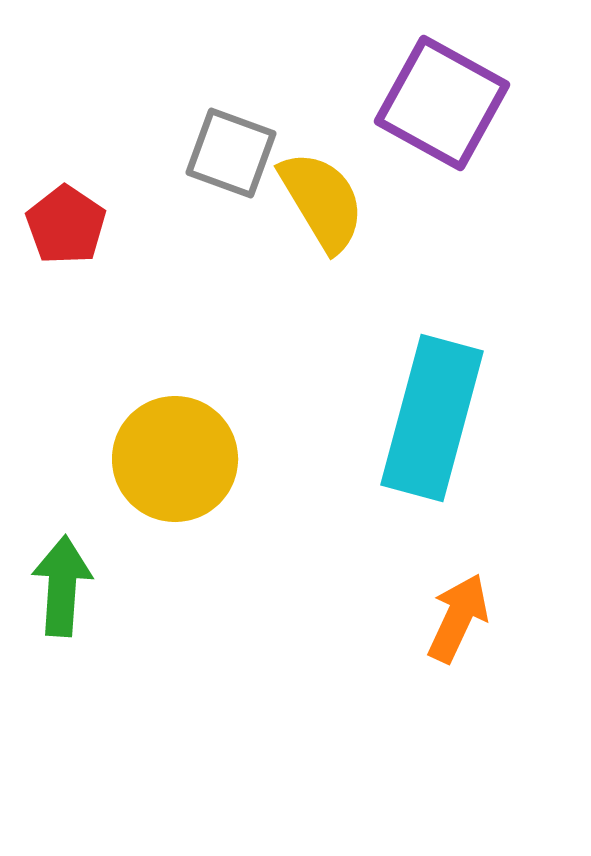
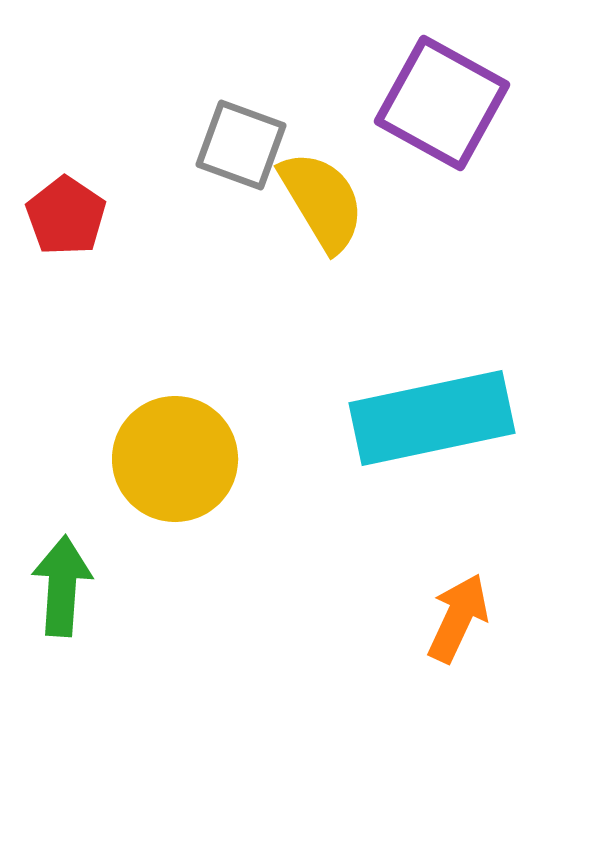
gray square: moved 10 px right, 8 px up
red pentagon: moved 9 px up
cyan rectangle: rotated 63 degrees clockwise
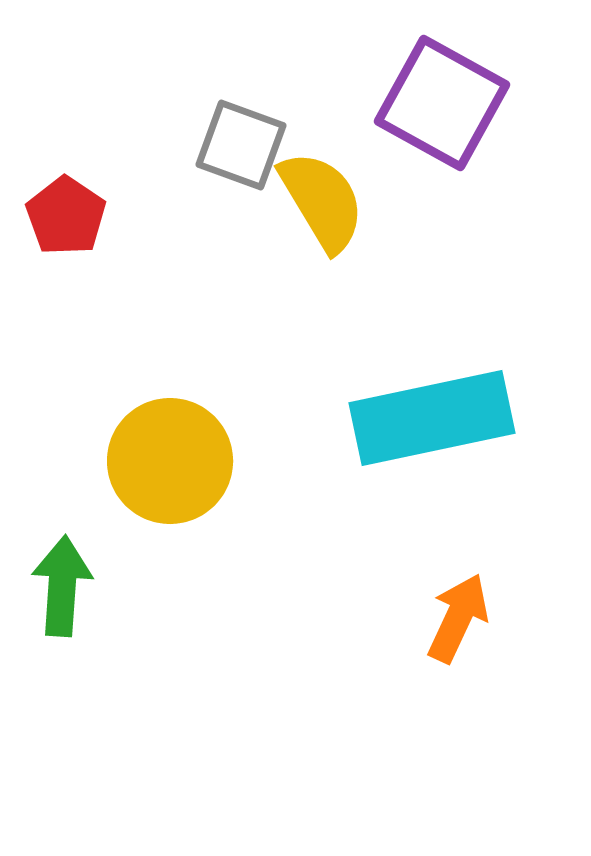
yellow circle: moved 5 px left, 2 px down
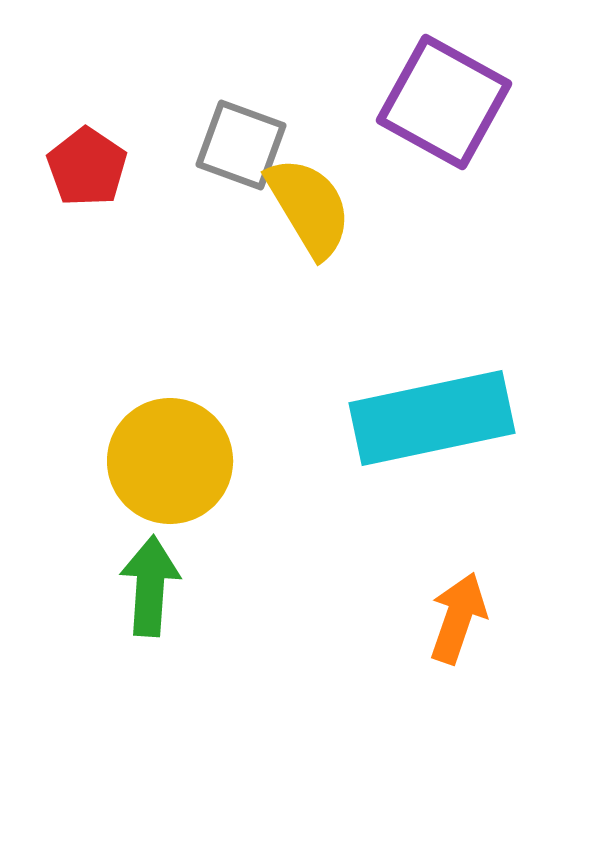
purple square: moved 2 px right, 1 px up
yellow semicircle: moved 13 px left, 6 px down
red pentagon: moved 21 px right, 49 px up
green arrow: moved 88 px right
orange arrow: rotated 6 degrees counterclockwise
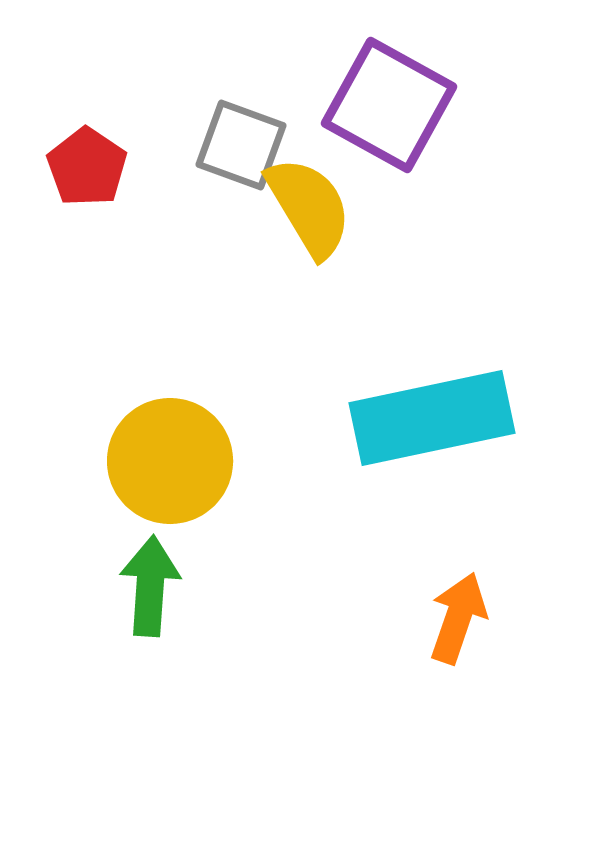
purple square: moved 55 px left, 3 px down
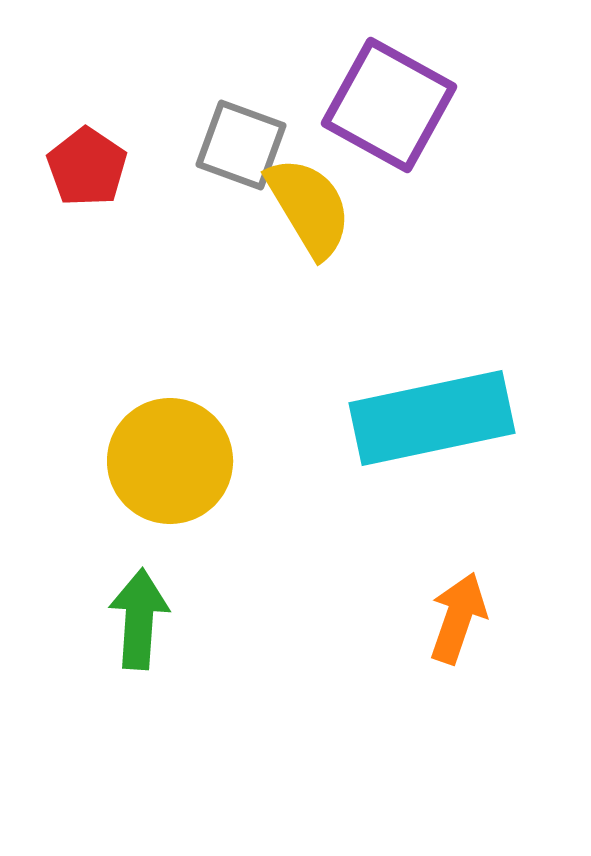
green arrow: moved 11 px left, 33 px down
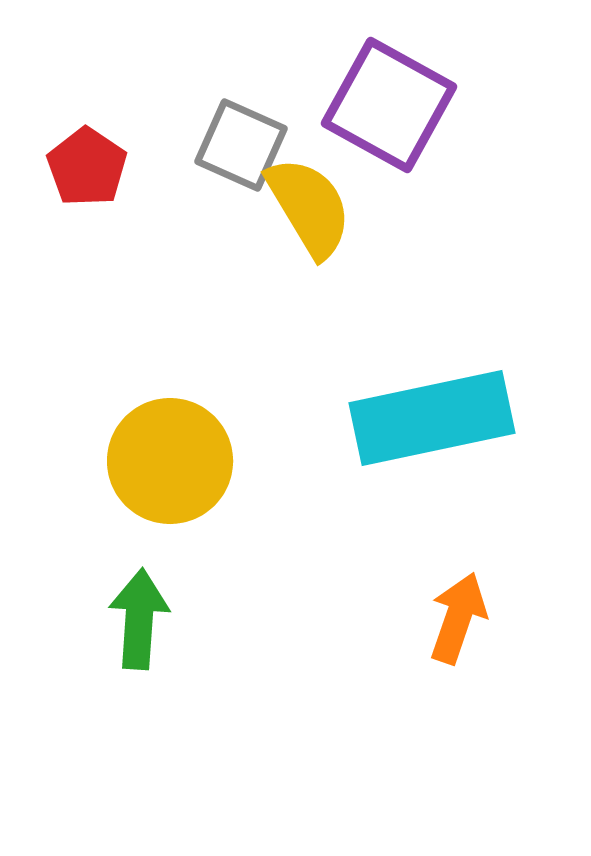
gray square: rotated 4 degrees clockwise
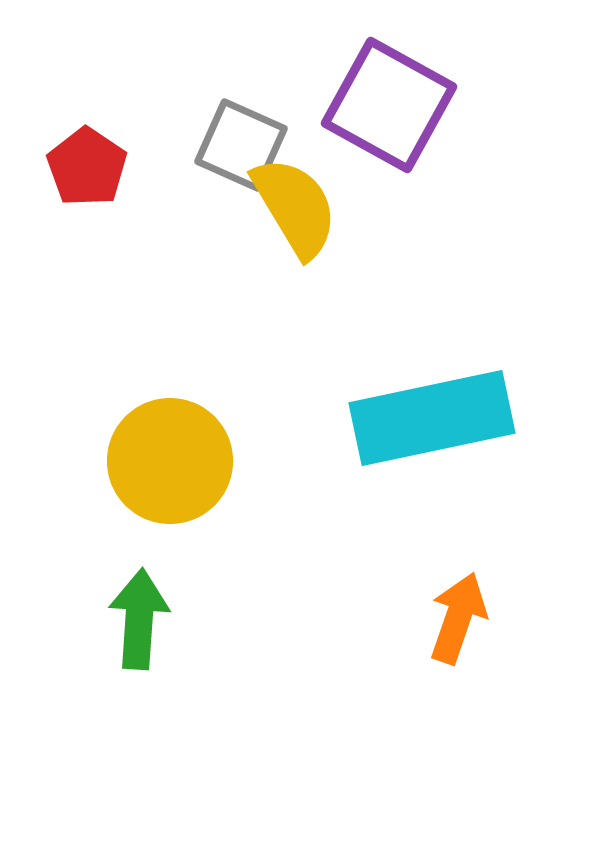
yellow semicircle: moved 14 px left
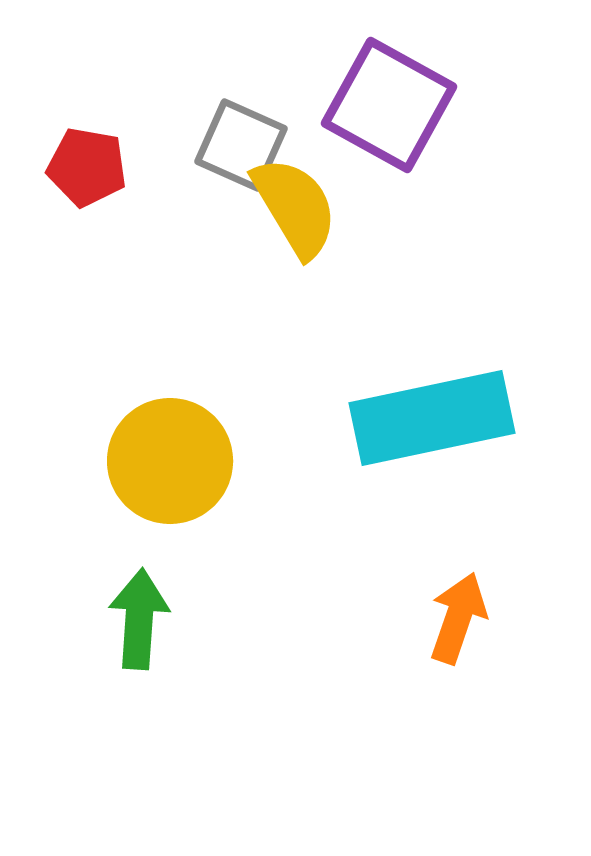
red pentagon: rotated 24 degrees counterclockwise
